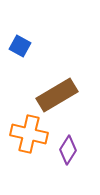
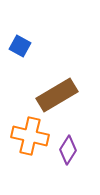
orange cross: moved 1 px right, 2 px down
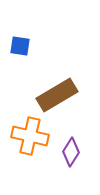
blue square: rotated 20 degrees counterclockwise
purple diamond: moved 3 px right, 2 px down
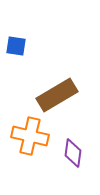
blue square: moved 4 px left
purple diamond: moved 2 px right, 1 px down; rotated 24 degrees counterclockwise
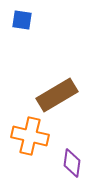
blue square: moved 6 px right, 26 px up
purple diamond: moved 1 px left, 10 px down
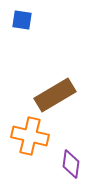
brown rectangle: moved 2 px left
purple diamond: moved 1 px left, 1 px down
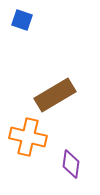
blue square: rotated 10 degrees clockwise
orange cross: moved 2 px left, 1 px down
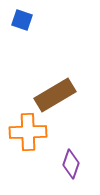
orange cross: moved 5 px up; rotated 15 degrees counterclockwise
purple diamond: rotated 12 degrees clockwise
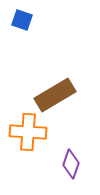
orange cross: rotated 6 degrees clockwise
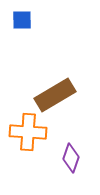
blue square: rotated 20 degrees counterclockwise
purple diamond: moved 6 px up
